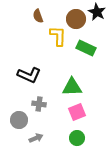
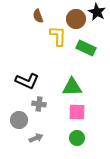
black L-shape: moved 2 px left, 6 px down
pink square: rotated 24 degrees clockwise
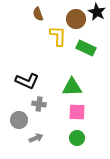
brown semicircle: moved 2 px up
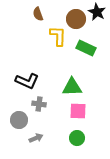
pink square: moved 1 px right, 1 px up
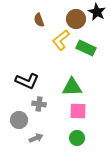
brown semicircle: moved 1 px right, 6 px down
yellow L-shape: moved 3 px right, 4 px down; rotated 130 degrees counterclockwise
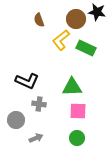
black star: rotated 18 degrees counterclockwise
gray circle: moved 3 px left
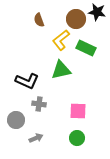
green triangle: moved 11 px left, 17 px up; rotated 10 degrees counterclockwise
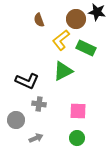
green triangle: moved 2 px right, 1 px down; rotated 15 degrees counterclockwise
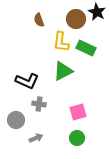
black star: rotated 18 degrees clockwise
yellow L-shape: moved 2 px down; rotated 45 degrees counterclockwise
pink square: moved 1 px down; rotated 18 degrees counterclockwise
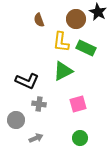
black star: moved 1 px right
pink square: moved 8 px up
green circle: moved 3 px right
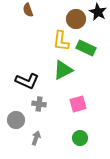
brown semicircle: moved 11 px left, 10 px up
yellow L-shape: moved 1 px up
green triangle: moved 1 px up
gray arrow: rotated 48 degrees counterclockwise
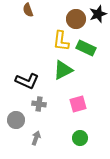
black star: moved 2 px down; rotated 24 degrees clockwise
